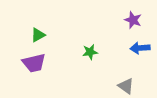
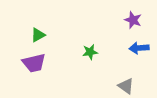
blue arrow: moved 1 px left
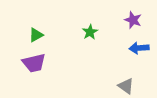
green triangle: moved 2 px left
green star: moved 20 px up; rotated 21 degrees counterclockwise
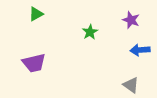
purple star: moved 2 px left
green triangle: moved 21 px up
blue arrow: moved 1 px right, 2 px down
gray triangle: moved 5 px right, 1 px up
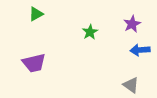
purple star: moved 1 px right, 4 px down; rotated 24 degrees clockwise
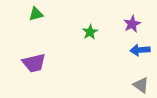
green triangle: rotated 14 degrees clockwise
gray triangle: moved 10 px right
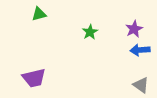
green triangle: moved 3 px right
purple star: moved 2 px right, 5 px down
purple trapezoid: moved 15 px down
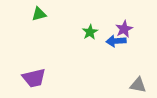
purple star: moved 10 px left
blue arrow: moved 24 px left, 9 px up
gray triangle: moved 3 px left; rotated 24 degrees counterclockwise
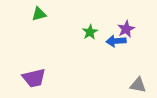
purple star: moved 2 px right
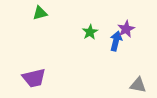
green triangle: moved 1 px right, 1 px up
blue arrow: rotated 108 degrees clockwise
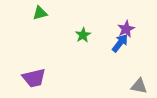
green star: moved 7 px left, 3 px down
blue arrow: moved 4 px right, 2 px down; rotated 24 degrees clockwise
gray triangle: moved 1 px right, 1 px down
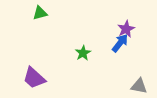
green star: moved 18 px down
purple trapezoid: rotated 55 degrees clockwise
